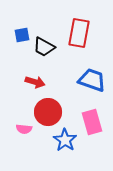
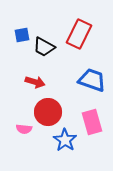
red rectangle: moved 1 px down; rotated 16 degrees clockwise
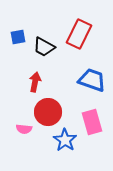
blue square: moved 4 px left, 2 px down
red arrow: rotated 96 degrees counterclockwise
